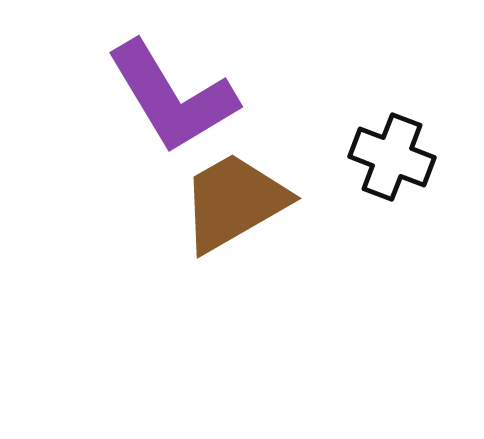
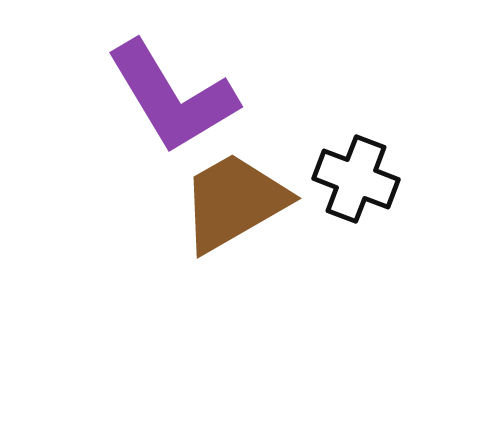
black cross: moved 36 px left, 22 px down
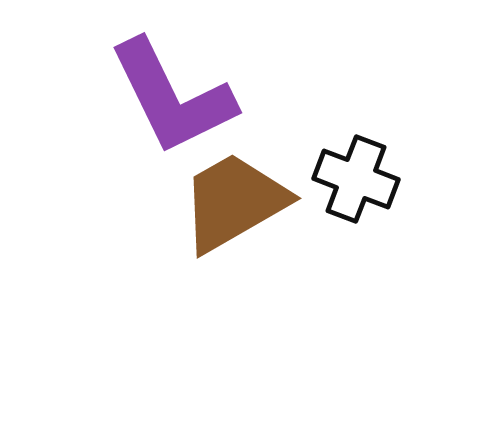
purple L-shape: rotated 5 degrees clockwise
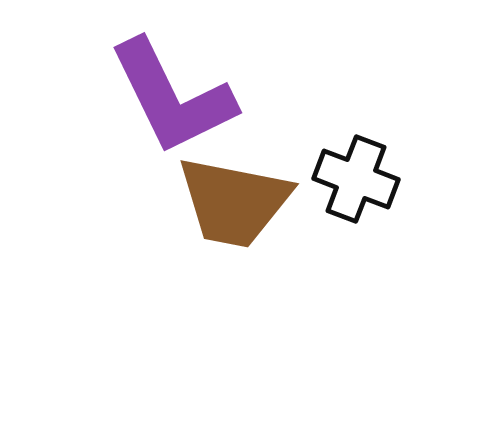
brown trapezoid: rotated 139 degrees counterclockwise
